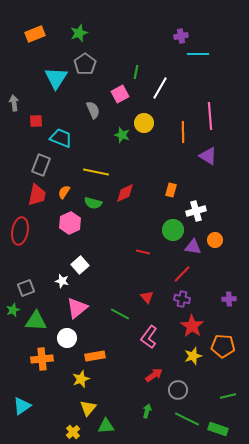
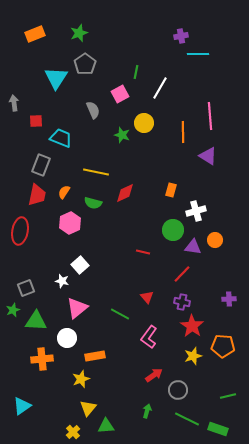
purple cross at (182, 299): moved 3 px down
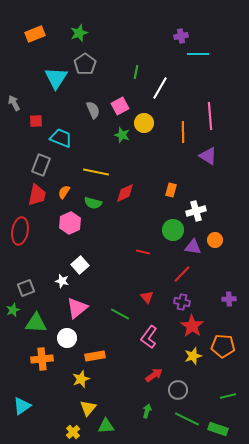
pink square at (120, 94): moved 12 px down
gray arrow at (14, 103): rotated 21 degrees counterclockwise
green triangle at (36, 321): moved 2 px down
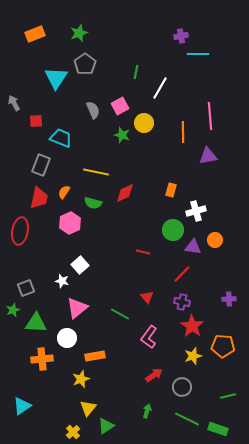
purple triangle at (208, 156): rotated 42 degrees counterclockwise
red trapezoid at (37, 195): moved 2 px right, 3 px down
gray circle at (178, 390): moved 4 px right, 3 px up
green triangle at (106, 426): rotated 30 degrees counterclockwise
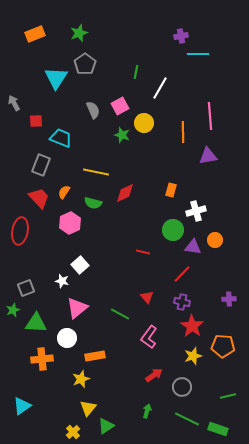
red trapezoid at (39, 198): rotated 55 degrees counterclockwise
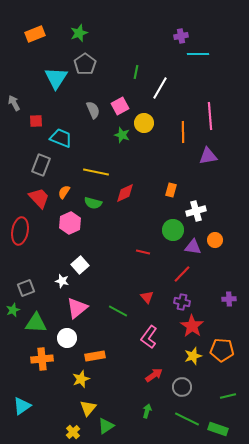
green line at (120, 314): moved 2 px left, 3 px up
orange pentagon at (223, 346): moved 1 px left, 4 px down
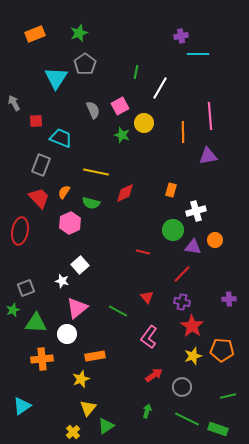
green semicircle at (93, 203): moved 2 px left
white circle at (67, 338): moved 4 px up
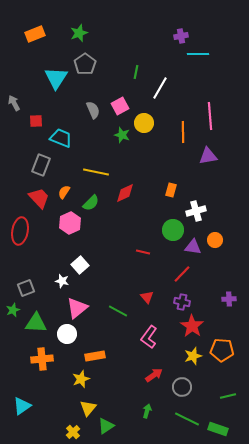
green semicircle at (91, 203): rotated 60 degrees counterclockwise
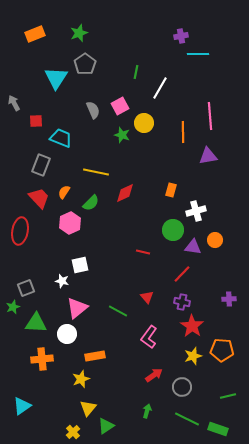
white square at (80, 265): rotated 30 degrees clockwise
green star at (13, 310): moved 3 px up
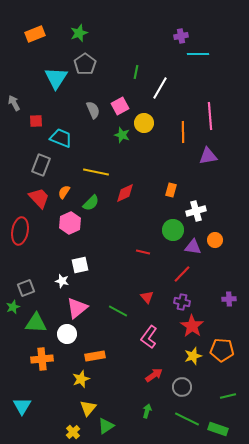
cyan triangle at (22, 406): rotated 24 degrees counterclockwise
